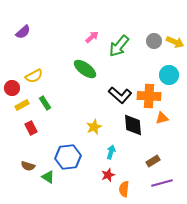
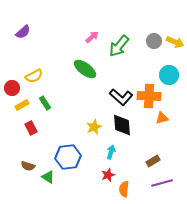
black L-shape: moved 1 px right, 2 px down
black diamond: moved 11 px left
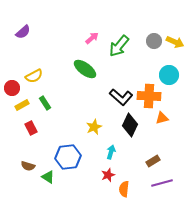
pink arrow: moved 1 px down
black diamond: moved 8 px right; rotated 30 degrees clockwise
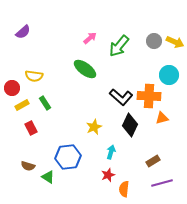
pink arrow: moved 2 px left
yellow semicircle: rotated 36 degrees clockwise
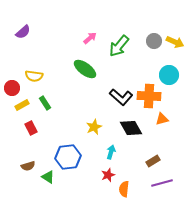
orange triangle: moved 1 px down
black diamond: moved 1 px right, 3 px down; rotated 55 degrees counterclockwise
brown semicircle: rotated 32 degrees counterclockwise
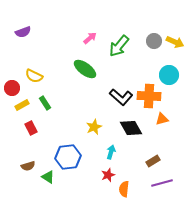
purple semicircle: rotated 21 degrees clockwise
yellow semicircle: rotated 18 degrees clockwise
